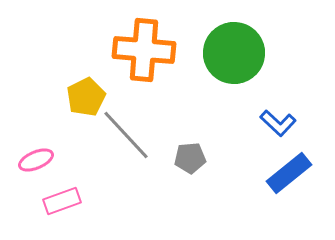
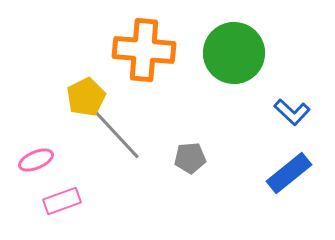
blue L-shape: moved 14 px right, 11 px up
gray line: moved 9 px left
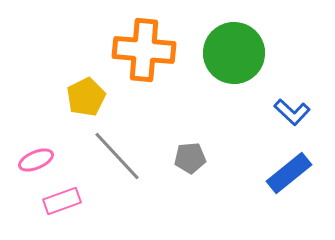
gray line: moved 21 px down
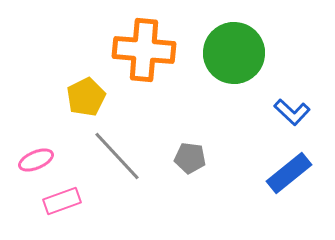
gray pentagon: rotated 12 degrees clockwise
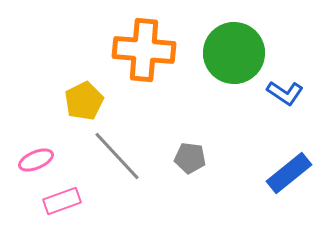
yellow pentagon: moved 2 px left, 4 px down
blue L-shape: moved 7 px left, 19 px up; rotated 9 degrees counterclockwise
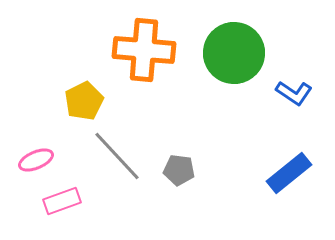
blue L-shape: moved 9 px right
gray pentagon: moved 11 px left, 12 px down
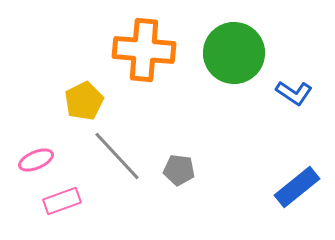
blue rectangle: moved 8 px right, 14 px down
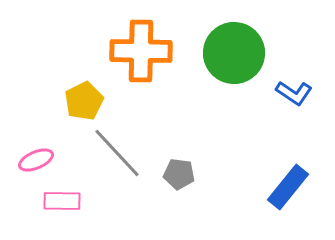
orange cross: moved 3 px left, 1 px down; rotated 4 degrees counterclockwise
gray line: moved 3 px up
gray pentagon: moved 4 px down
blue rectangle: moved 9 px left; rotated 12 degrees counterclockwise
pink rectangle: rotated 21 degrees clockwise
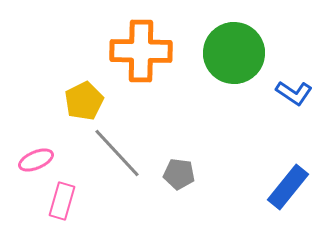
pink rectangle: rotated 75 degrees counterclockwise
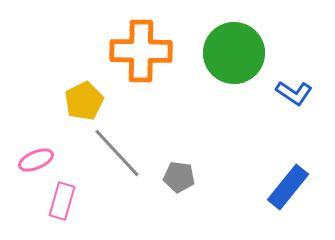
gray pentagon: moved 3 px down
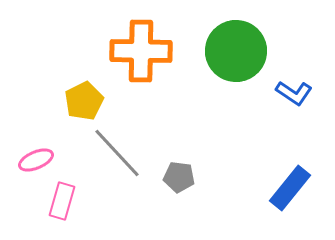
green circle: moved 2 px right, 2 px up
blue rectangle: moved 2 px right, 1 px down
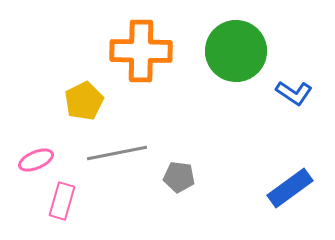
gray line: rotated 58 degrees counterclockwise
blue rectangle: rotated 15 degrees clockwise
